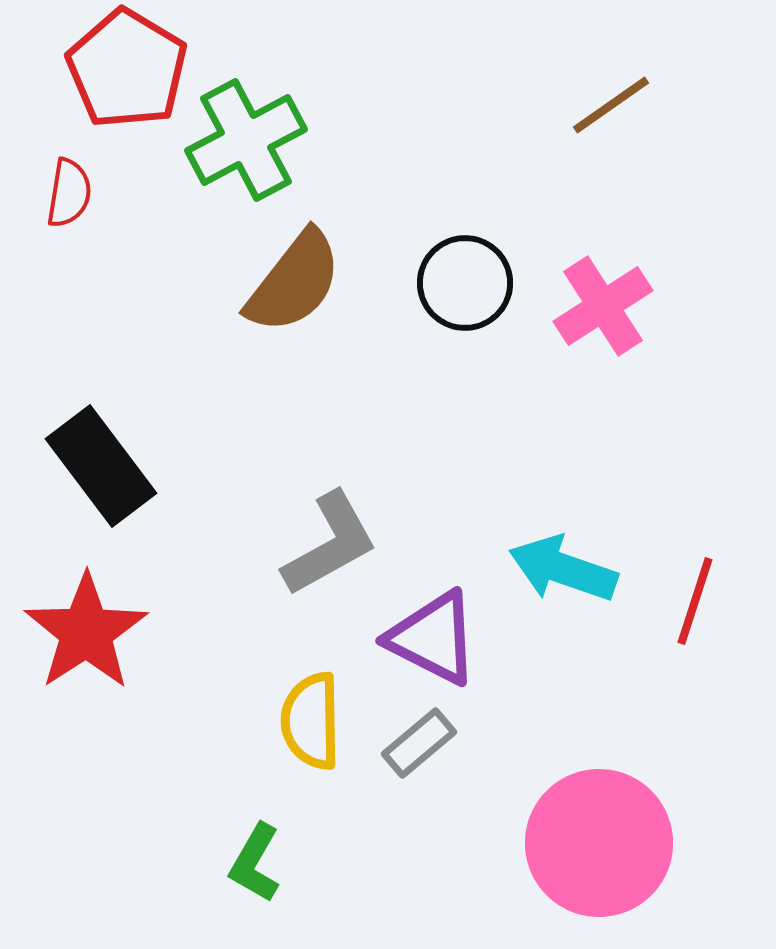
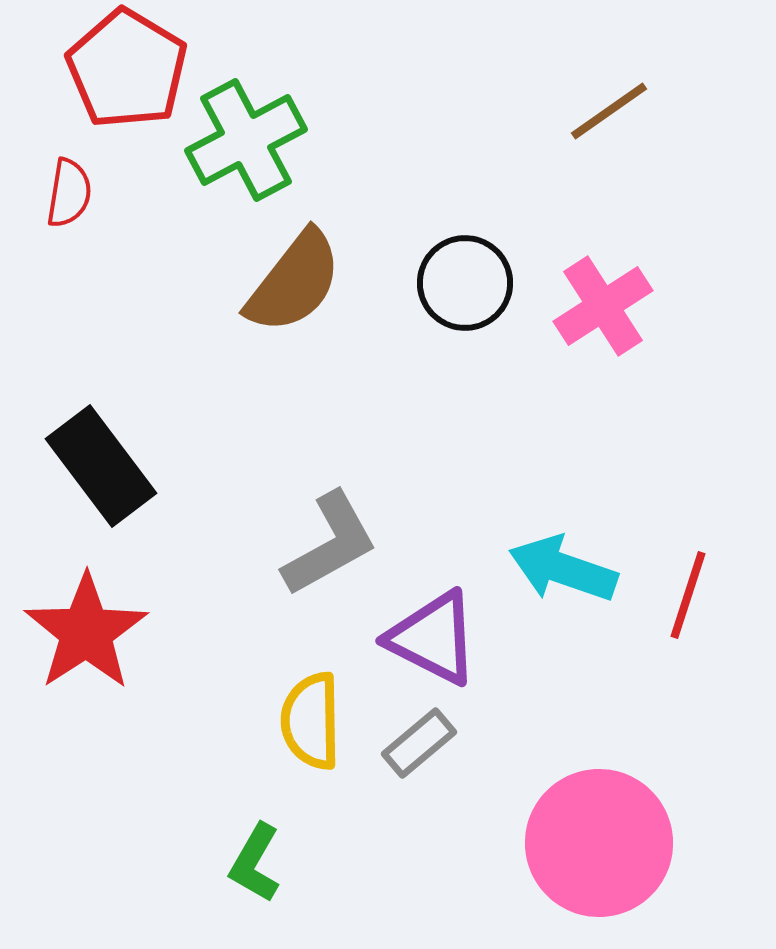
brown line: moved 2 px left, 6 px down
red line: moved 7 px left, 6 px up
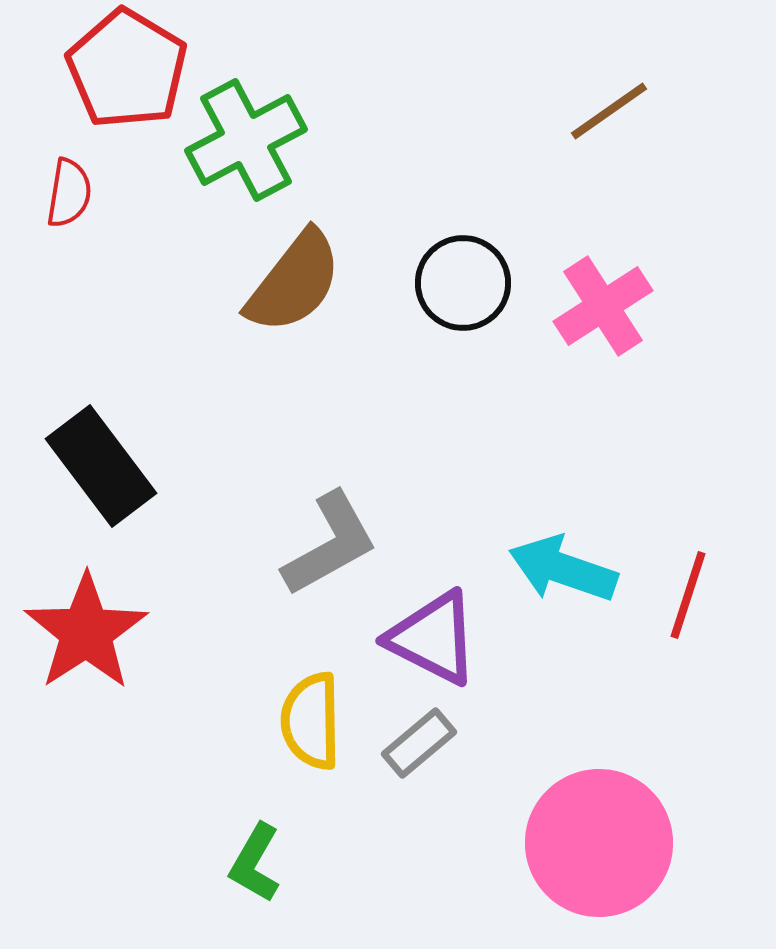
black circle: moved 2 px left
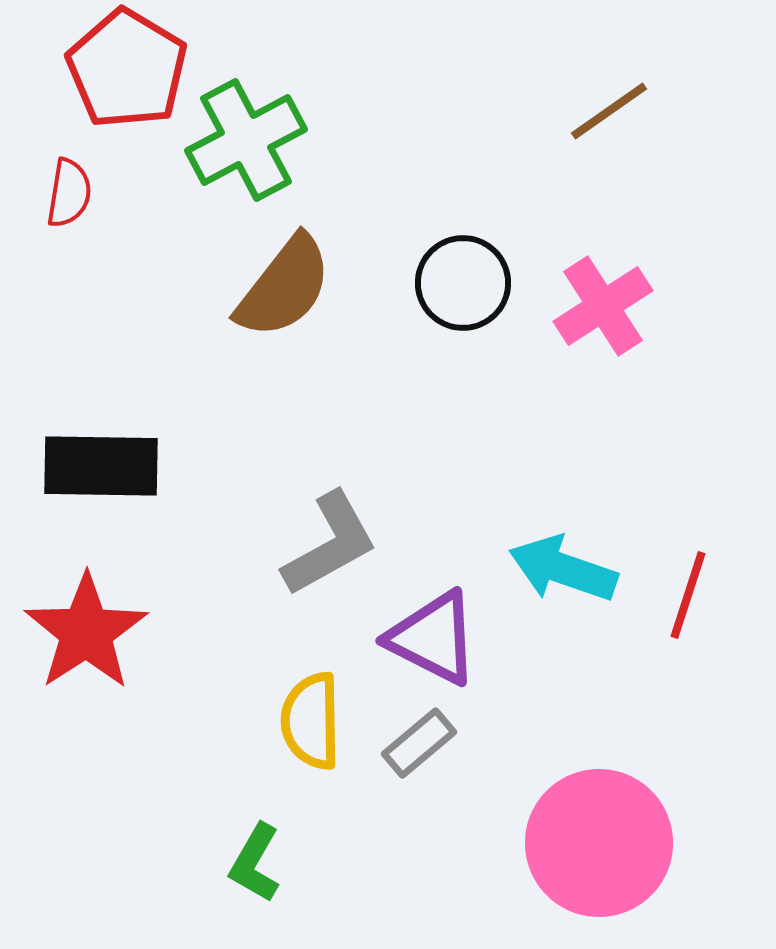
brown semicircle: moved 10 px left, 5 px down
black rectangle: rotated 52 degrees counterclockwise
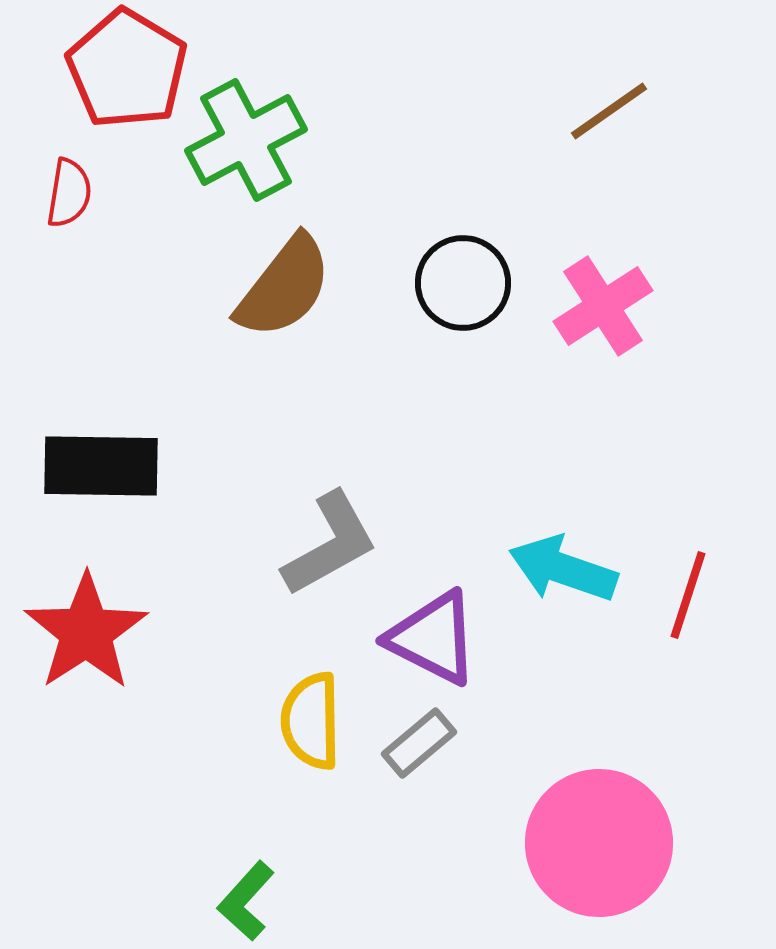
green L-shape: moved 9 px left, 38 px down; rotated 12 degrees clockwise
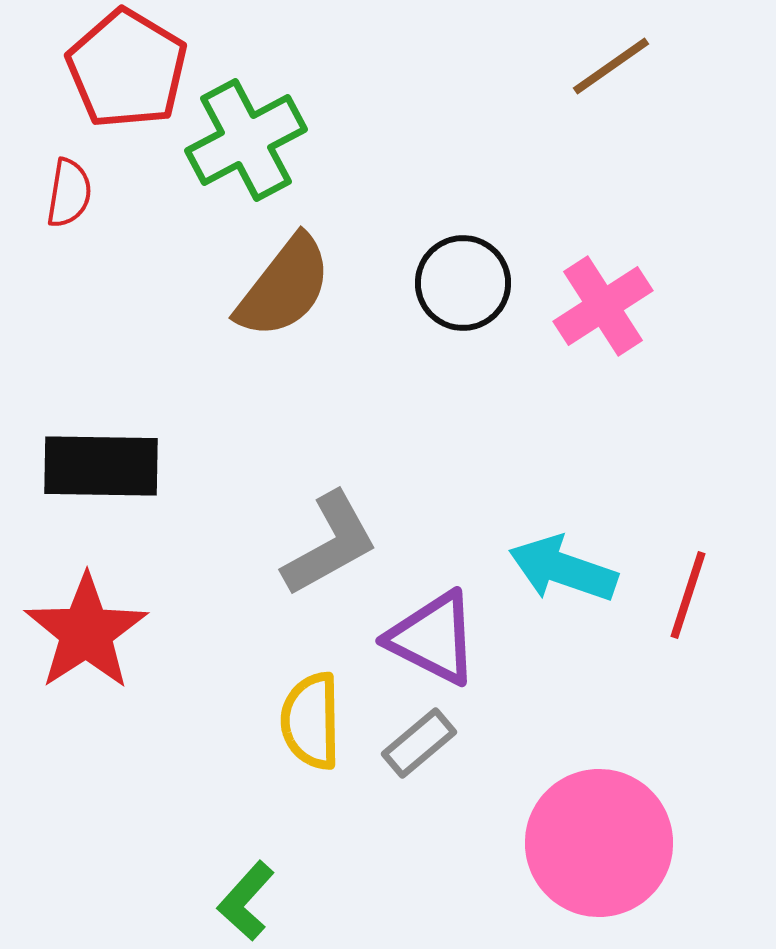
brown line: moved 2 px right, 45 px up
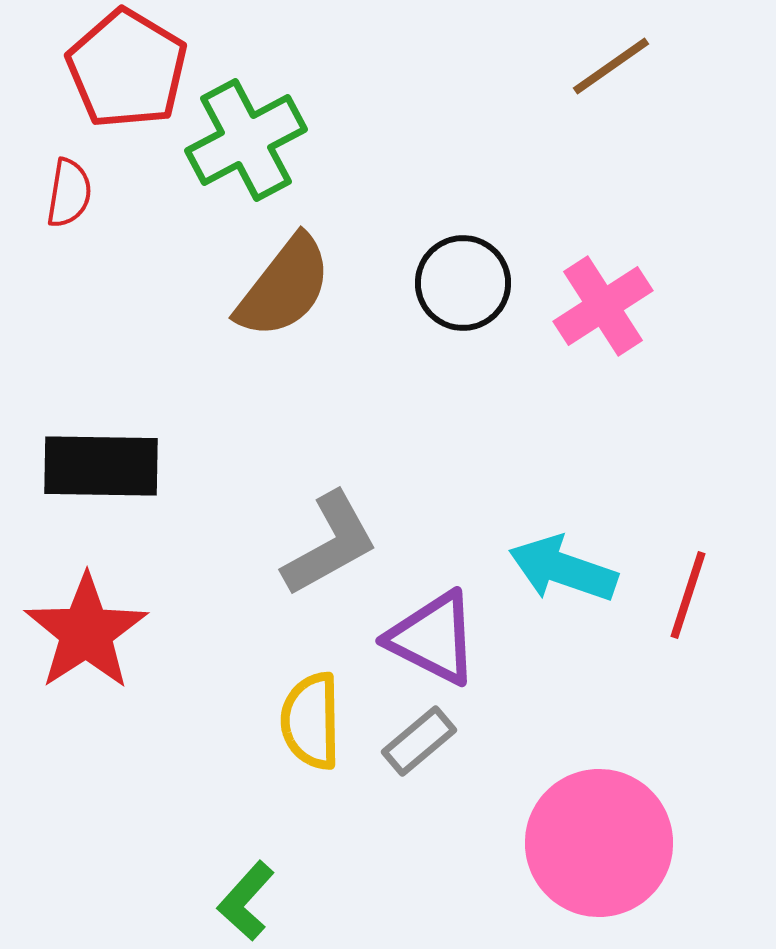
gray rectangle: moved 2 px up
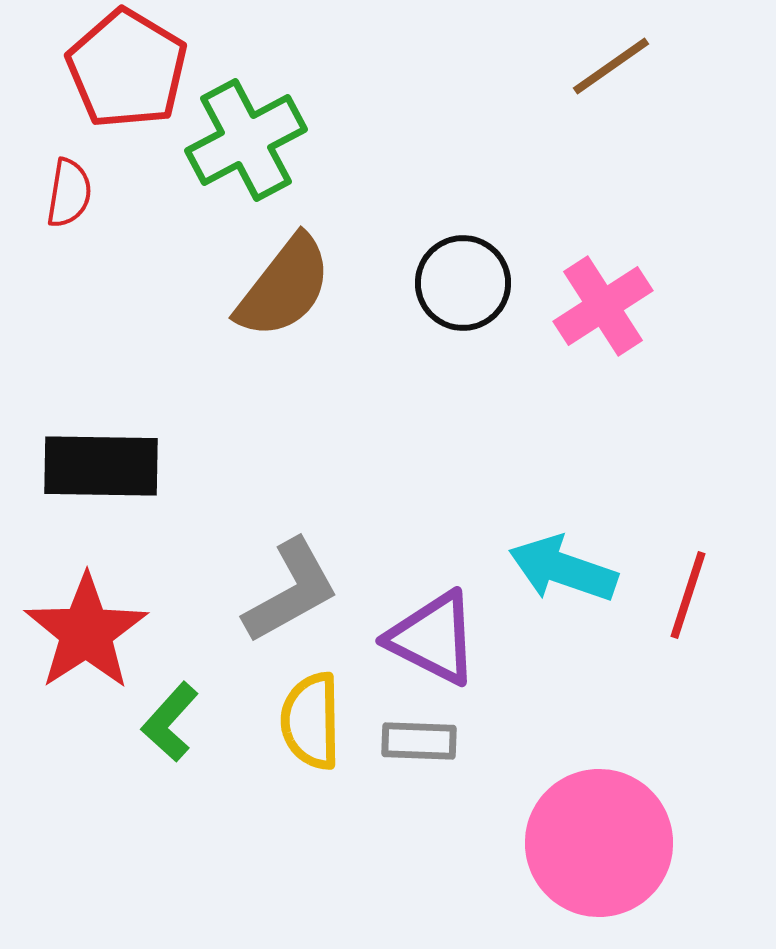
gray L-shape: moved 39 px left, 47 px down
gray rectangle: rotated 42 degrees clockwise
green L-shape: moved 76 px left, 179 px up
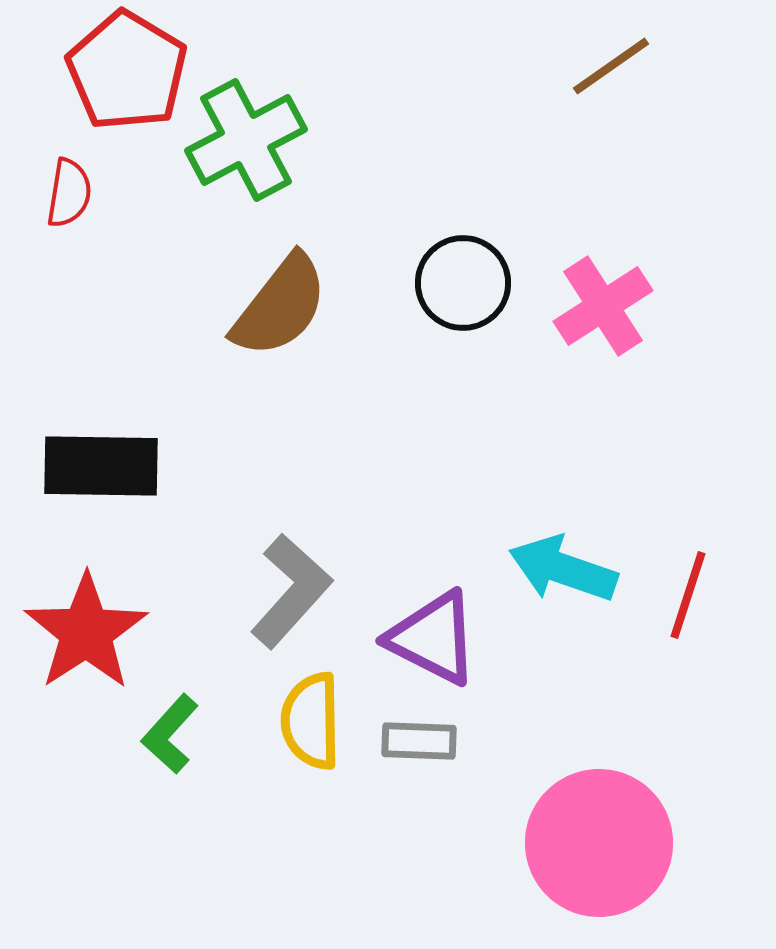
red pentagon: moved 2 px down
brown semicircle: moved 4 px left, 19 px down
gray L-shape: rotated 19 degrees counterclockwise
green L-shape: moved 12 px down
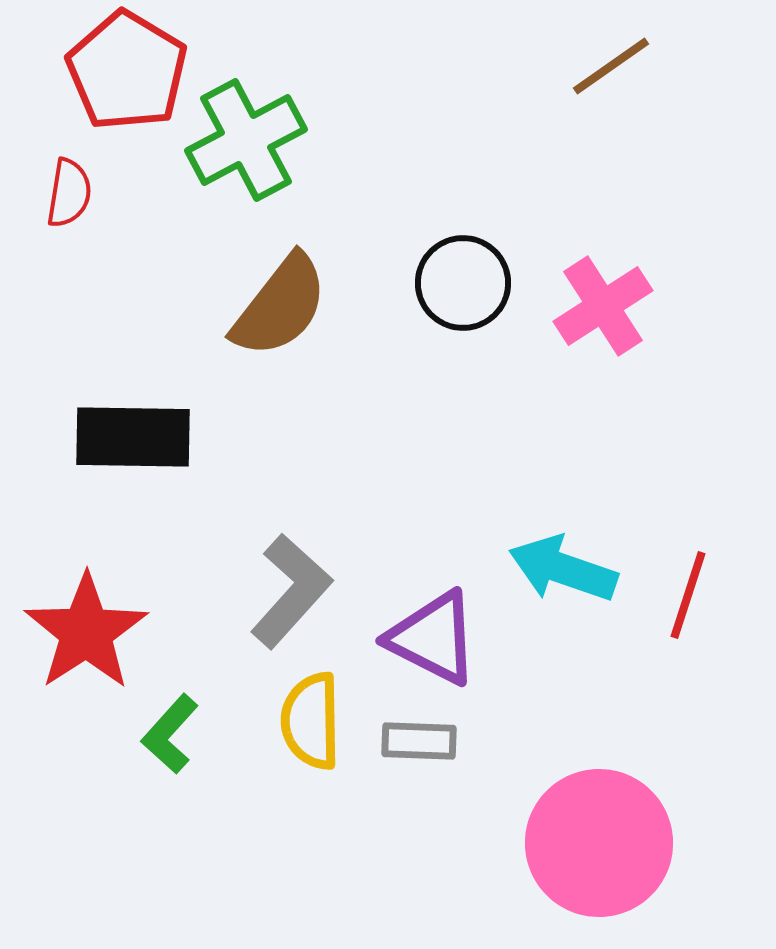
black rectangle: moved 32 px right, 29 px up
